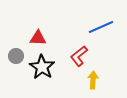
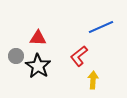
black star: moved 4 px left, 1 px up
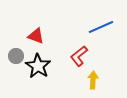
red triangle: moved 2 px left, 2 px up; rotated 18 degrees clockwise
